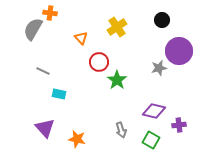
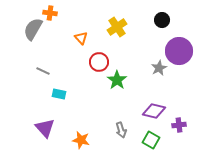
gray star: rotated 14 degrees counterclockwise
orange star: moved 4 px right, 1 px down
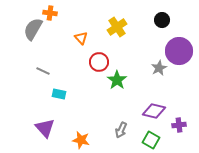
gray arrow: rotated 42 degrees clockwise
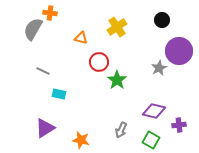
orange triangle: rotated 32 degrees counterclockwise
purple triangle: rotated 40 degrees clockwise
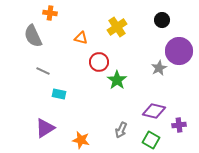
gray semicircle: moved 7 px down; rotated 55 degrees counterclockwise
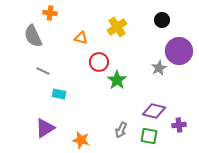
green square: moved 2 px left, 4 px up; rotated 18 degrees counterclockwise
